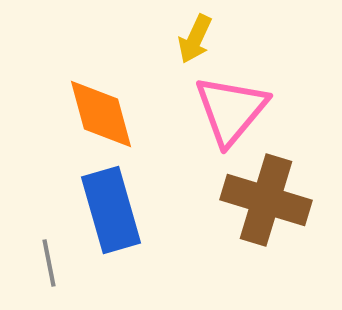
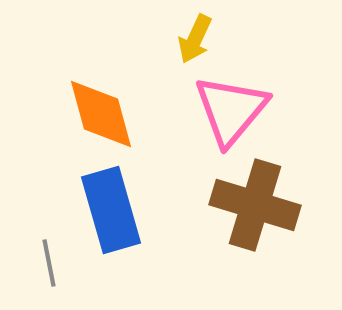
brown cross: moved 11 px left, 5 px down
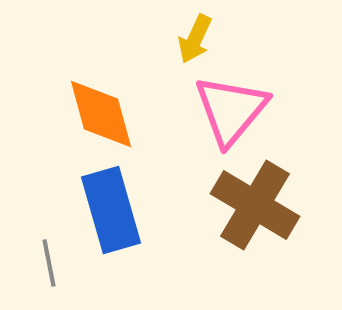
brown cross: rotated 14 degrees clockwise
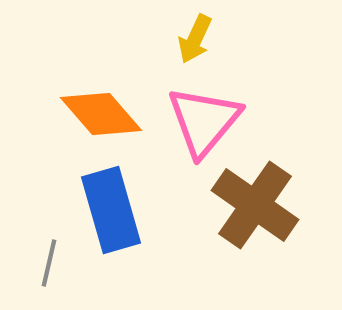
pink triangle: moved 27 px left, 11 px down
orange diamond: rotated 26 degrees counterclockwise
brown cross: rotated 4 degrees clockwise
gray line: rotated 24 degrees clockwise
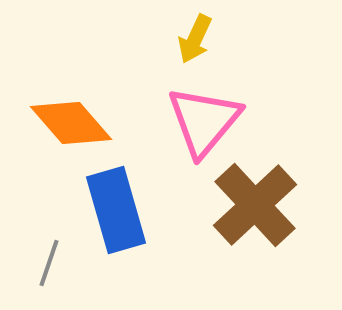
orange diamond: moved 30 px left, 9 px down
brown cross: rotated 12 degrees clockwise
blue rectangle: moved 5 px right
gray line: rotated 6 degrees clockwise
